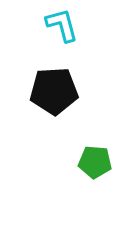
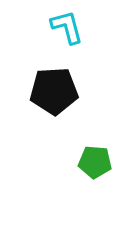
cyan L-shape: moved 5 px right, 2 px down
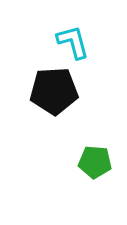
cyan L-shape: moved 6 px right, 15 px down
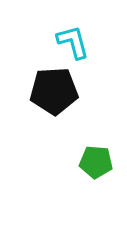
green pentagon: moved 1 px right
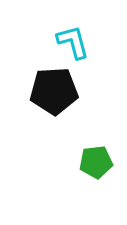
green pentagon: rotated 12 degrees counterclockwise
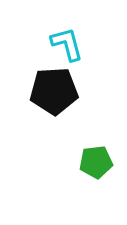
cyan L-shape: moved 6 px left, 2 px down
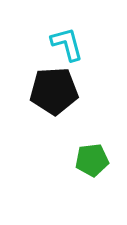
green pentagon: moved 4 px left, 2 px up
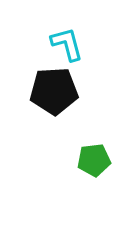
green pentagon: moved 2 px right
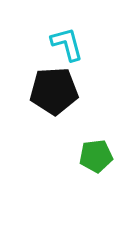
green pentagon: moved 2 px right, 4 px up
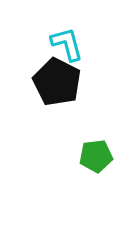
black pentagon: moved 3 px right, 9 px up; rotated 30 degrees clockwise
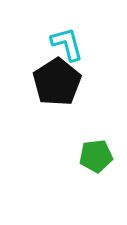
black pentagon: rotated 12 degrees clockwise
